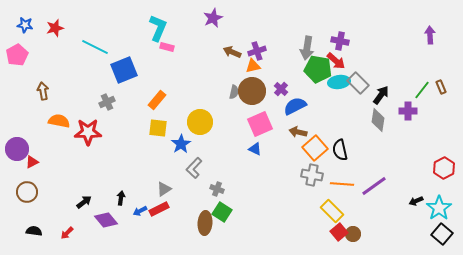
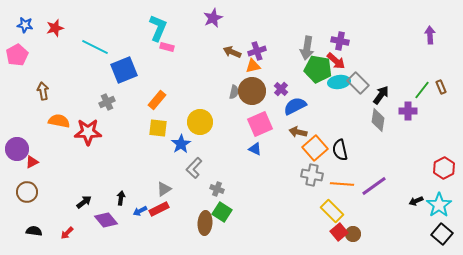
cyan star at (439, 208): moved 3 px up
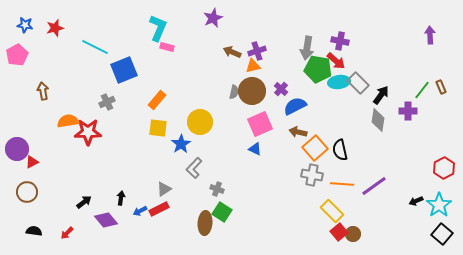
orange semicircle at (59, 121): moved 9 px right; rotated 20 degrees counterclockwise
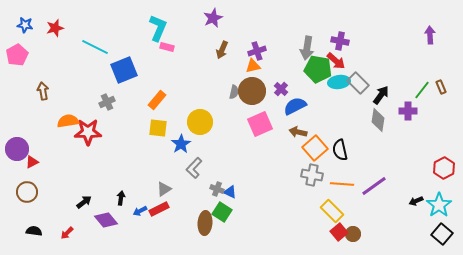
brown arrow at (232, 52): moved 10 px left, 2 px up; rotated 90 degrees counterclockwise
blue triangle at (255, 149): moved 25 px left, 43 px down
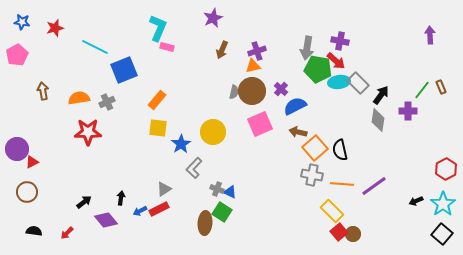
blue star at (25, 25): moved 3 px left, 3 px up
orange semicircle at (68, 121): moved 11 px right, 23 px up
yellow circle at (200, 122): moved 13 px right, 10 px down
red hexagon at (444, 168): moved 2 px right, 1 px down
cyan star at (439, 205): moved 4 px right, 1 px up
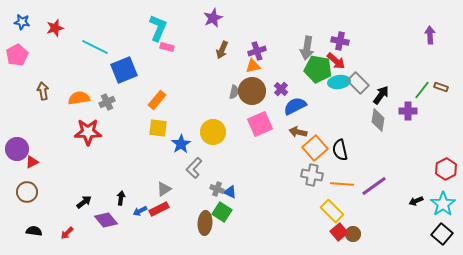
brown rectangle at (441, 87): rotated 48 degrees counterclockwise
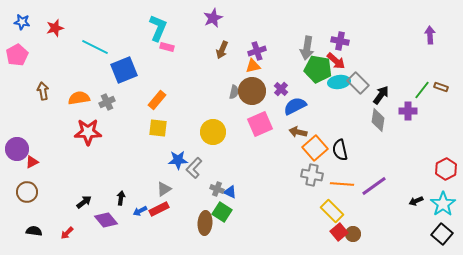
blue star at (181, 144): moved 3 px left, 16 px down; rotated 30 degrees clockwise
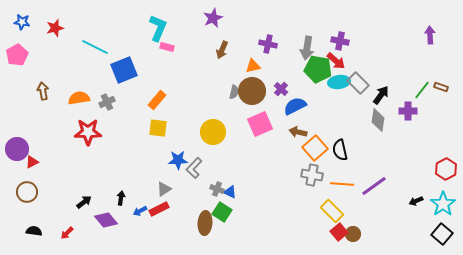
purple cross at (257, 51): moved 11 px right, 7 px up; rotated 30 degrees clockwise
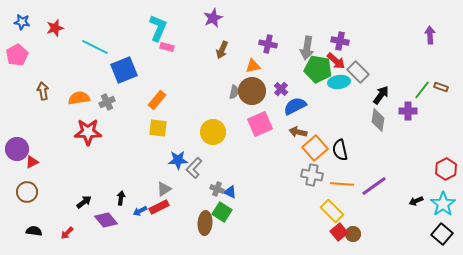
gray rectangle at (358, 83): moved 11 px up
red rectangle at (159, 209): moved 2 px up
